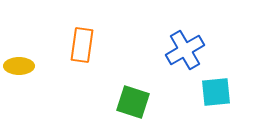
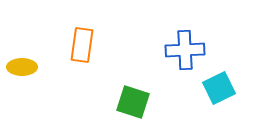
blue cross: rotated 27 degrees clockwise
yellow ellipse: moved 3 px right, 1 px down
cyan square: moved 3 px right, 4 px up; rotated 20 degrees counterclockwise
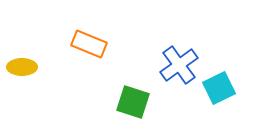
orange rectangle: moved 7 px right, 1 px up; rotated 76 degrees counterclockwise
blue cross: moved 6 px left, 15 px down; rotated 33 degrees counterclockwise
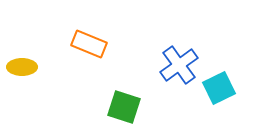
green square: moved 9 px left, 5 px down
